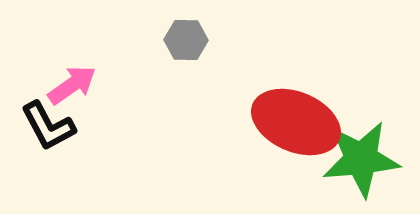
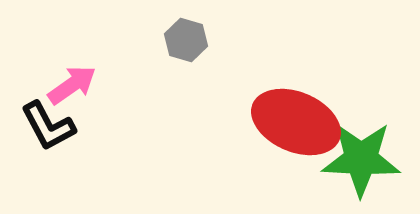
gray hexagon: rotated 15 degrees clockwise
green star: rotated 8 degrees clockwise
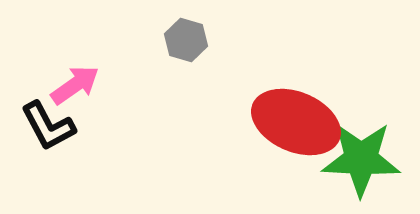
pink arrow: moved 3 px right
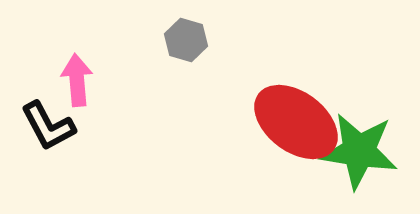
pink arrow: moved 2 px right, 5 px up; rotated 60 degrees counterclockwise
red ellipse: rotated 14 degrees clockwise
green star: moved 2 px left, 8 px up; rotated 6 degrees clockwise
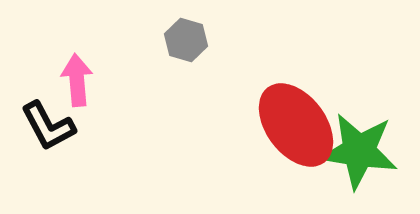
red ellipse: moved 3 px down; rotated 16 degrees clockwise
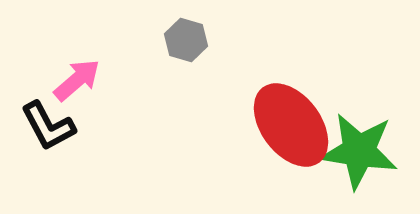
pink arrow: rotated 54 degrees clockwise
red ellipse: moved 5 px left
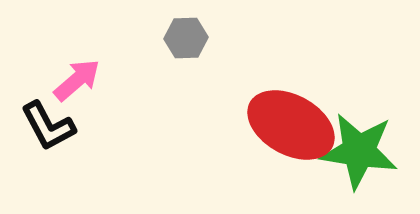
gray hexagon: moved 2 px up; rotated 18 degrees counterclockwise
red ellipse: rotated 24 degrees counterclockwise
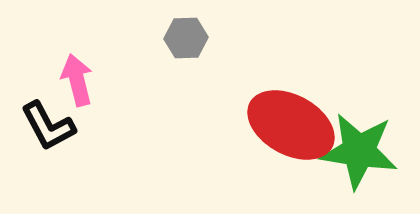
pink arrow: rotated 63 degrees counterclockwise
